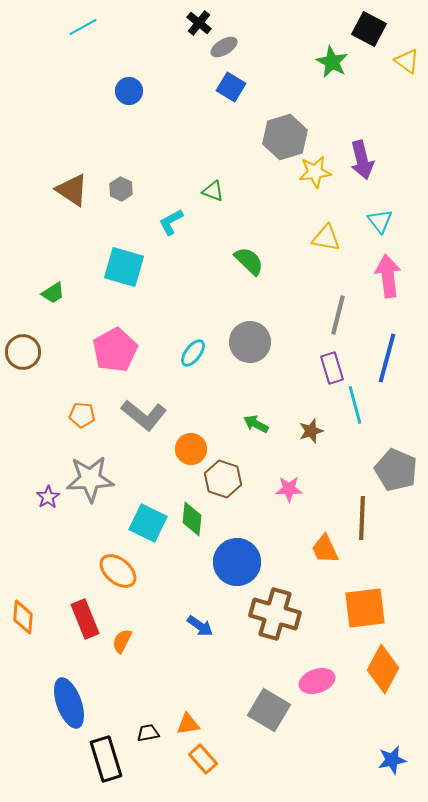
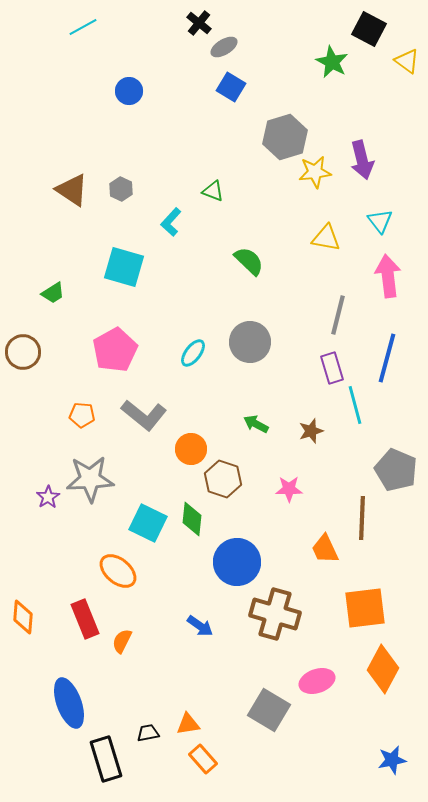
cyan L-shape at (171, 222): rotated 20 degrees counterclockwise
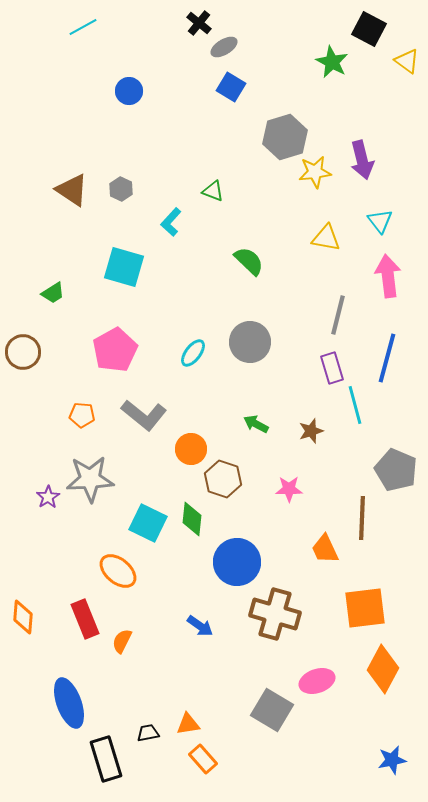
gray square at (269, 710): moved 3 px right
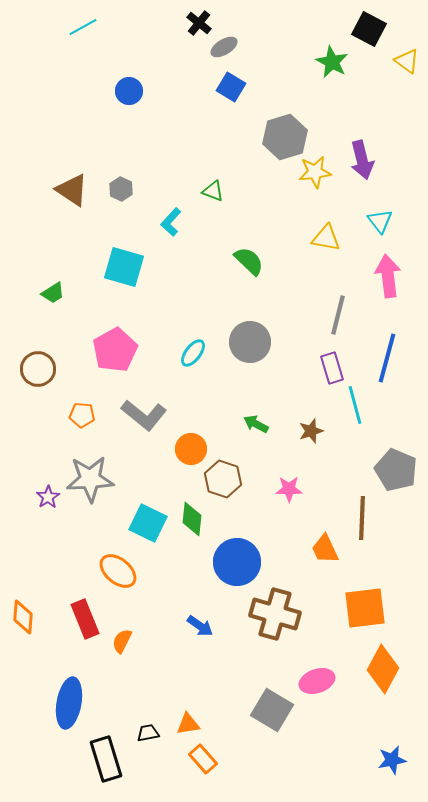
brown circle at (23, 352): moved 15 px right, 17 px down
blue ellipse at (69, 703): rotated 30 degrees clockwise
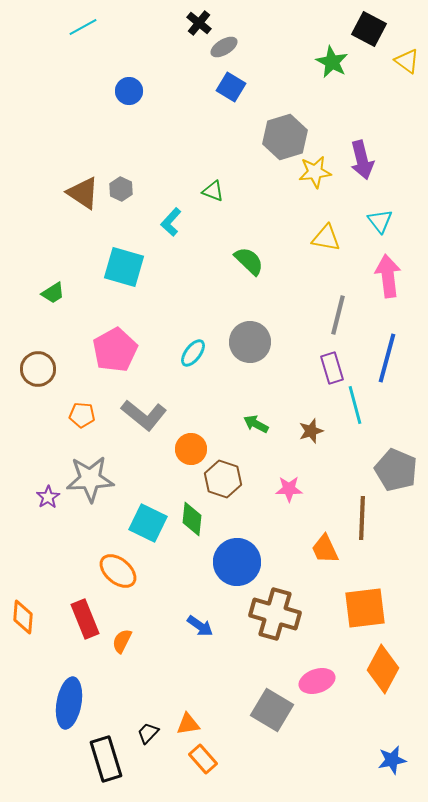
brown triangle at (72, 190): moved 11 px right, 3 px down
black trapezoid at (148, 733): rotated 35 degrees counterclockwise
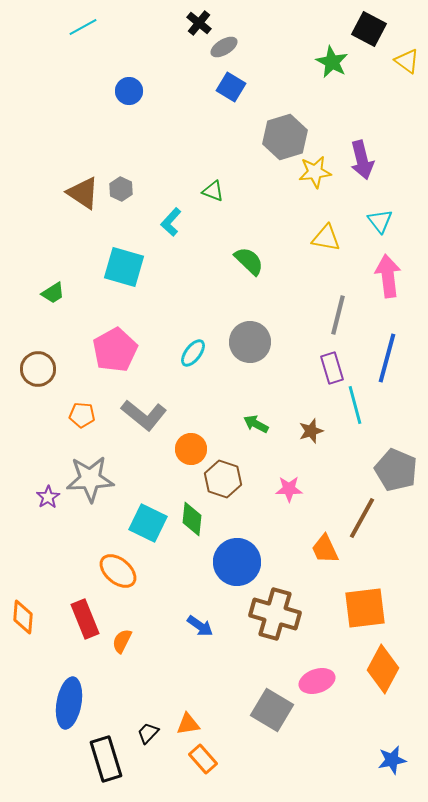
brown line at (362, 518): rotated 27 degrees clockwise
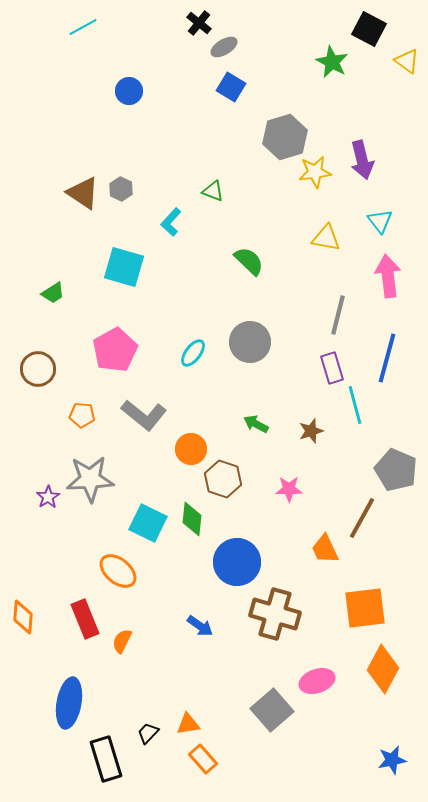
gray square at (272, 710): rotated 18 degrees clockwise
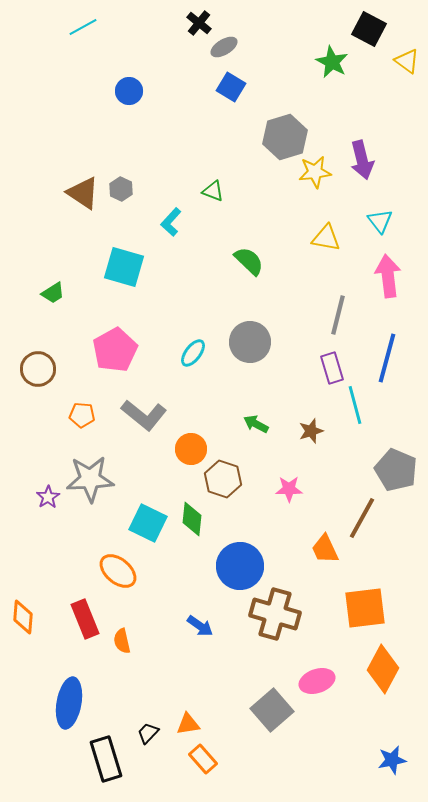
blue circle at (237, 562): moved 3 px right, 4 px down
orange semicircle at (122, 641): rotated 40 degrees counterclockwise
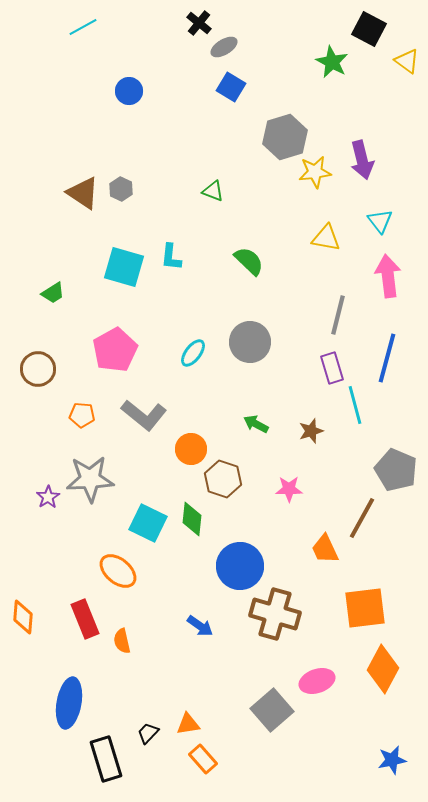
cyan L-shape at (171, 222): moved 35 px down; rotated 36 degrees counterclockwise
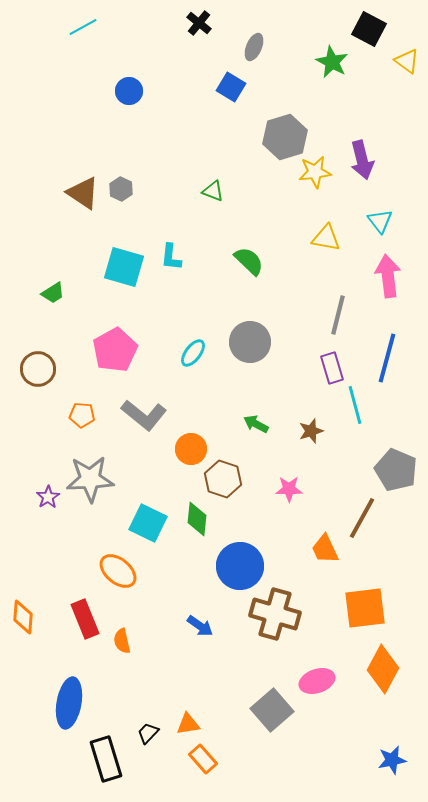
gray ellipse at (224, 47): moved 30 px right; rotated 36 degrees counterclockwise
green diamond at (192, 519): moved 5 px right
